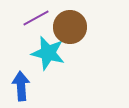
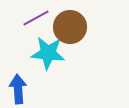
cyan star: rotated 8 degrees counterclockwise
blue arrow: moved 3 px left, 3 px down
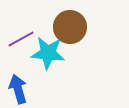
purple line: moved 15 px left, 21 px down
blue arrow: rotated 12 degrees counterclockwise
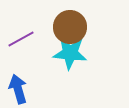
cyan star: moved 22 px right
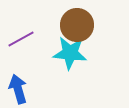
brown circle: moved 7 px right, 2 px up
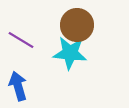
purple line: moved 1 px down; rotated 60 degrees clockwise
blue arrow: moved 3 px up
